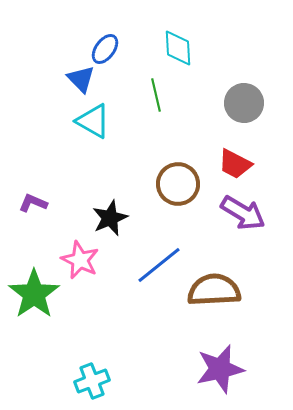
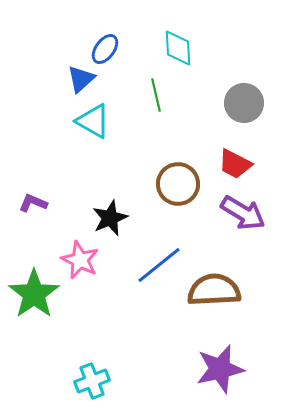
blue triangle: rotated 32 degrees clockwise
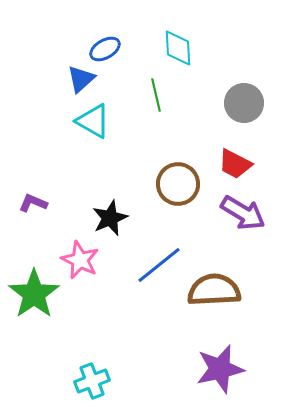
blue ellipse: rotated 24 degrees clockwise
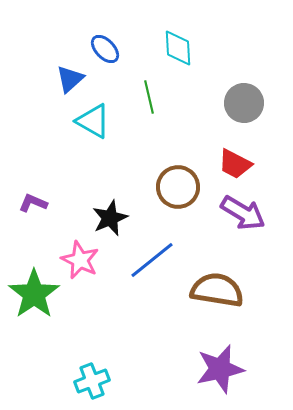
blue ellipse: rotated 76 degrees clockwise
blue triangle: moved 11 px left
green line: moved 7 px left, 2 px down
brown circle: moved 3 px down
blue line: moved 7 px left, 5 px up
brown semicircle: moved 3 px right; rotated 12 degrees clockwise
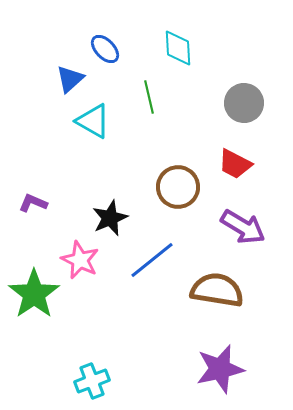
purple arrow: moved 14 px down
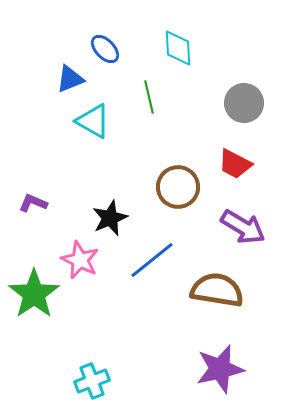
blue triangle: rotated 20 degrees clockwise
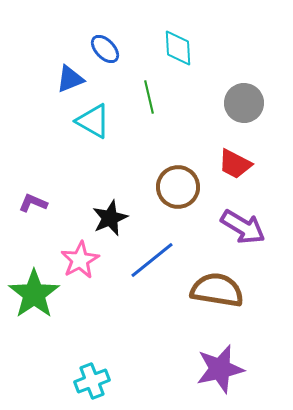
pink star: rotated 18 degrees clockwise
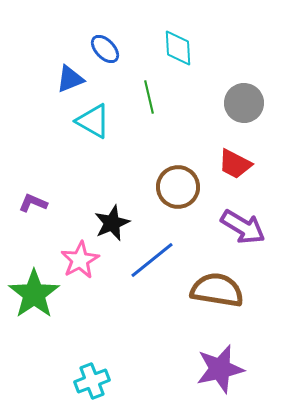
black star: moved 2 px right, 5 px down
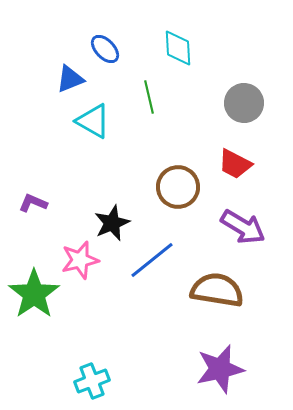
pink star: rotated 15 degrees clockwise
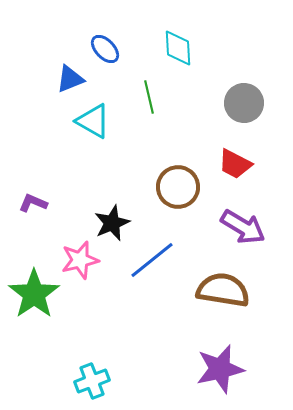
brown semicircle: moved 6 px right
